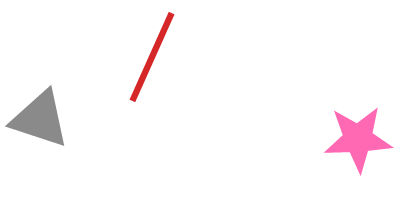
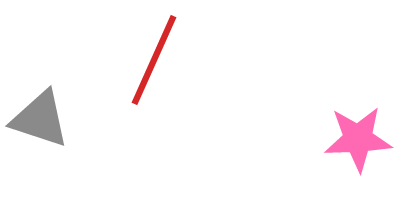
red line: moved 2 px right, 3 px down
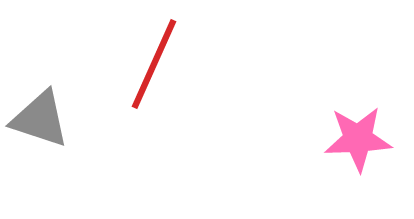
red line: moved 4 px down
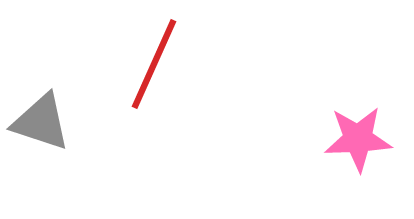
gray triangle: moved 1 px right, 3 px down
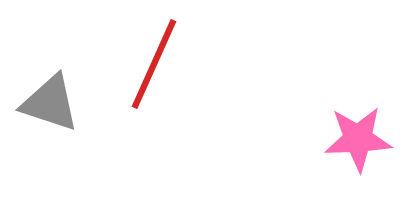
gray triangle: moved 9 px right, 19 px up
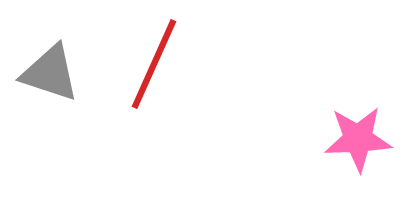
gray triangle: moved 30 px up
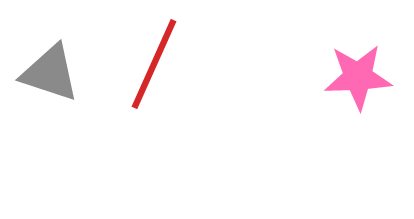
pink star: moved 62 px up
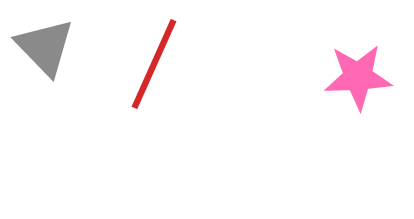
gray triangle: moved 5 px left, 26 px up; rotated 28 degrees clockwise
